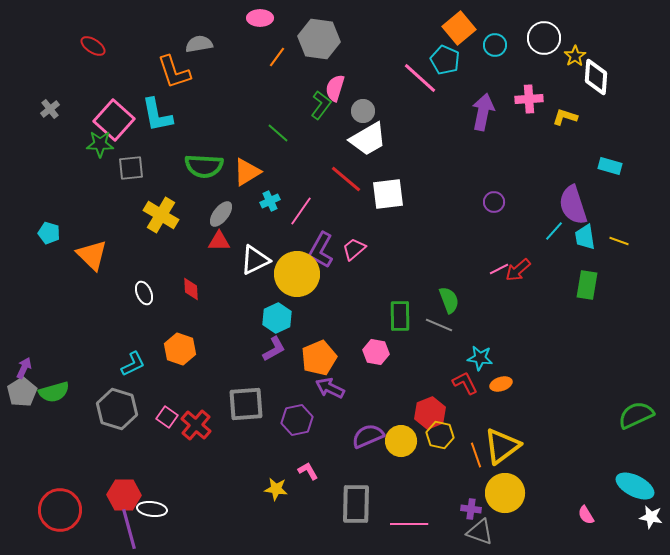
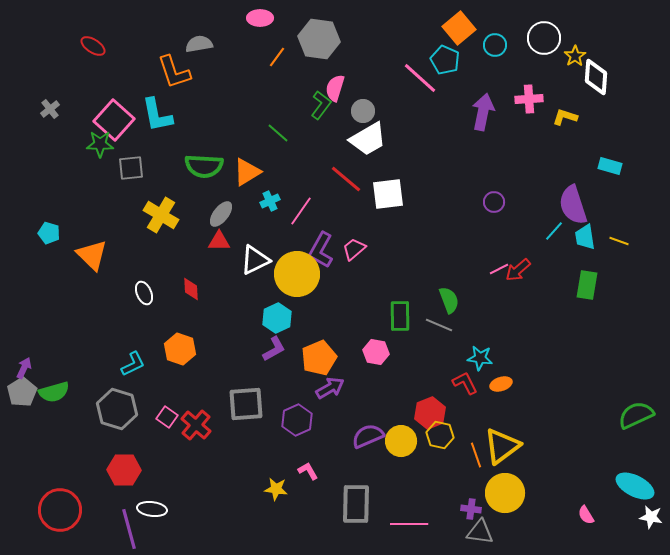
purple arrow at (330, 388): rotated 124 degrees clockwise
purple hexagon at (297, 420): rotated 12 degrees counterclockwise
red hexagon at (124, 495): moved 25 px up
gray triangle at (480, 532): rotated 12 degrees counterclockwise
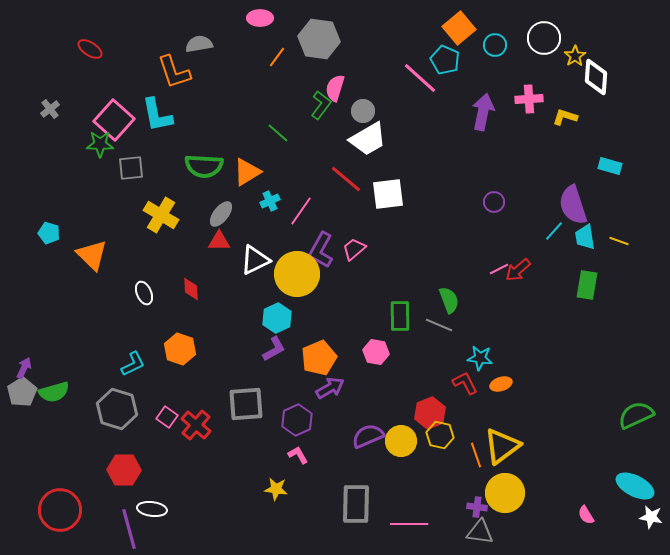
red ellipse at (93, 46): moved 3 px left, 3 px down
pink L-shape at (308, 471): moved 10 px left, 16 px up
purple cross at (471, 509): moved 6 px right, 2 px up
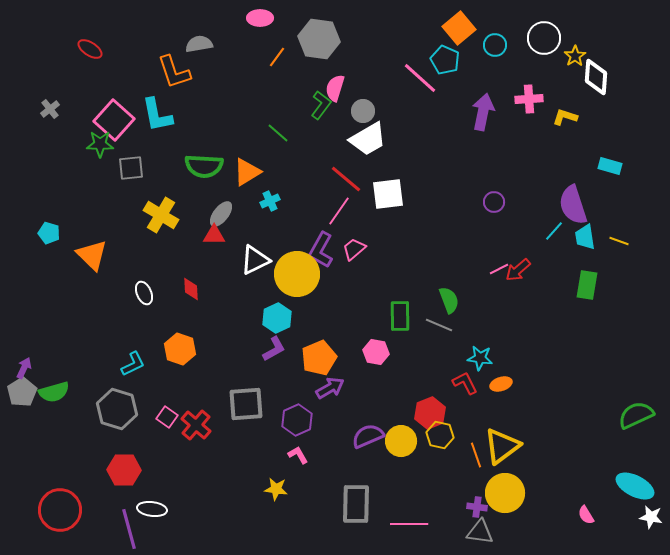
pink line at (301, 211): moved 38 px right
red triangle at (219, 241): moved 5 px left, 6 px up
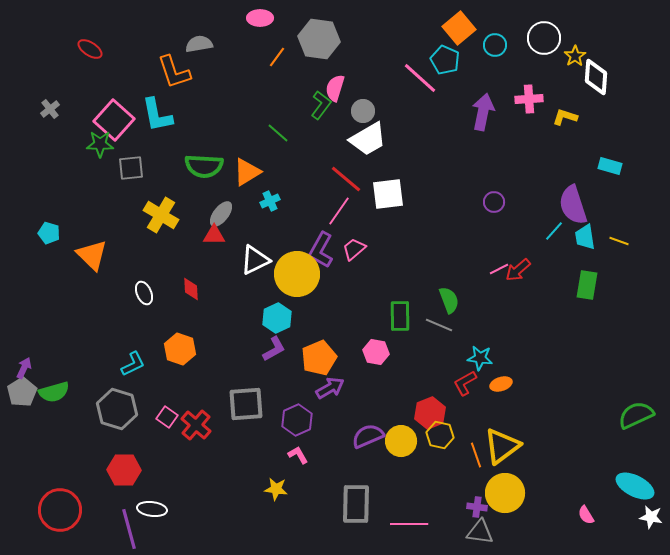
red L-shape at (465, 383): rotated 92 degrees counterclockwise
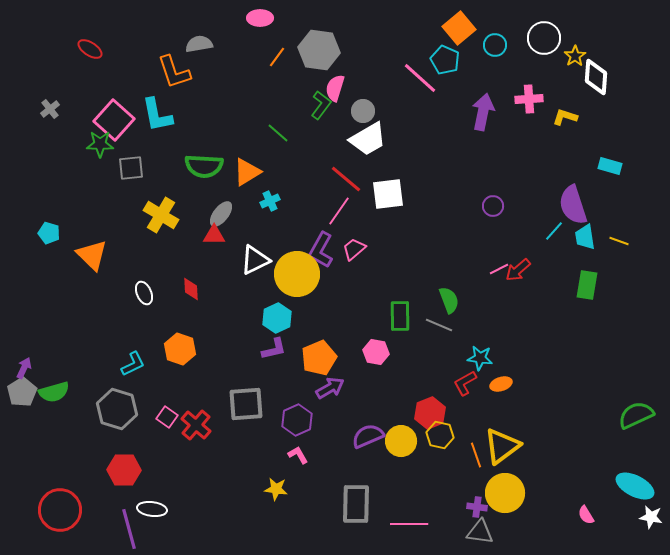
gray hexagon at (319, 39): moved 11 px down
purple circle at (494, 202): moved 1 px left, 4 px down
purple L-shape at (274, 349): rotated 16 degrees clockwise
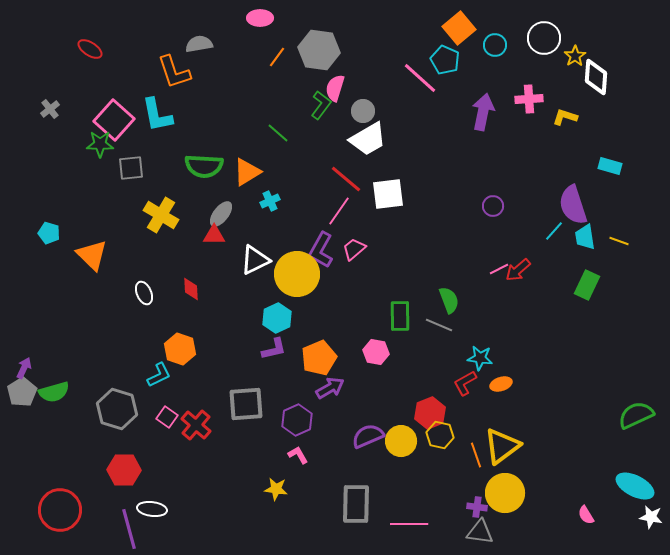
green rectangle at (587, 285): rotated 16 degrees clockwise
cyan L-shape at (133, 364): moved 26 px right, 11 px down
